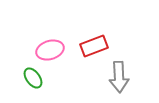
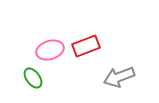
red rectangle: moved 8 px left
gray arrow: rotated 72 degrees clockwise
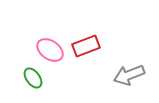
pink ellipse: rotated 52 degrees clockwise
gray arrow: moved 10 px right, 2 px up
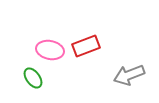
pink ellipse: rotated 24 degrees counterclockwise
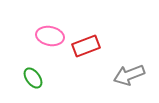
pink ellipse: moved 14 px up
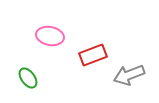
red rectangle: moved 7 px right, 9 px down
green ellipse: moved 5 px left
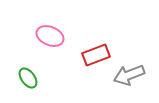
pink ellipse: rotated 12 degrees clockwise
red rectangle: moved 3 px right
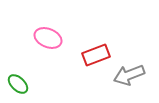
pink ellipse: moved 2 px left, 2 px down
green ellipse: moved 10 px left, 6 px down; rotated 10 degrees counterclockwise
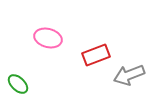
pink ellipse: rotated 8 degrees counterclockwise
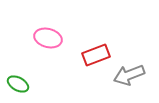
green ellipse: rotated 15 degrees counterclockwise
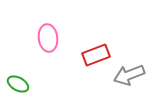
pink ellipse: rotated 68 degrees clockwise
